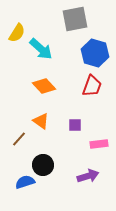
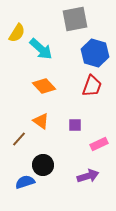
pink rectangle: rotated 18 degrees counterclockwise
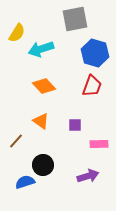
cyan arrow: rotated 120 degrees clockwise
brown line: moved 3 px left, 2 px down
pink rectangle: rotated 24 degrees clockwise
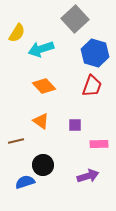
gray square: rotated 32 degrees counterclockwise
brown line: rotated 35 degrees clockwise
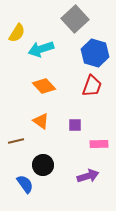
blue semicircle: moved 2 px down; rotated 72 degrees clockwise
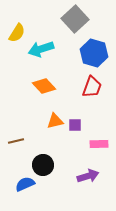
blue hexagon: moved 1 px left
red trapezoid: moved 1 px down
orange triangle: moved 14 px right; rotated 48 degrees counterclockwise
blue semicircle: rotated 78 degrees counterclockwise
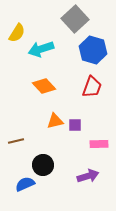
blue hexagon: moved 1 px left, 3 px up
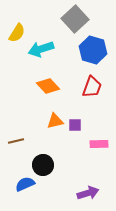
orange diamond: moved 4 px right
purple arrow: moved 17 px down
